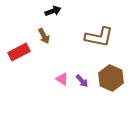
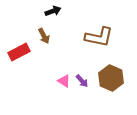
pink triangle: moved 2 px right, 2 px down
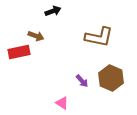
brown arrow: moved 8 px left; rotated 42 degrees counterclockwise
red rectangle: rotated 15 degrees clockwise
pink triangle: moved 2 px left, 22 px down
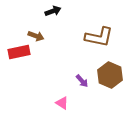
brown hexagon: moved 1 px left, 3 px up
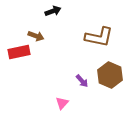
pink triangle: rotated 40 degrees clockwise
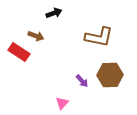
black arrow: moved 1 px right, 2 px down
red rectangle: rotated 45 degrees clockwise
brown hexagon: rotated 25 degrees counterclockwise
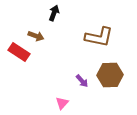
black arrow: rotated 49 degrees counterclockwise
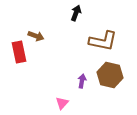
black arrow: moved 22 px right
brown L-shape: moved 4 px right, 4 px down
red rectangle: rotated 45 degrees clockwise
brown hexagon: rotated 15 degrees clockwise
purple arrow: rotated 128 degrees counterclockwise
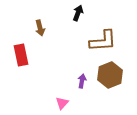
black arrow: moved 2 px right
brown arrow: moved 4 px right, 8 px up; rotated 56 degrees clockwise
brown L-shape: rotated 16 degrees counterclockwise
red rectangle: moved 2 px right, 3 px down
brown hexagon: rotated 25 degrees clockwise
